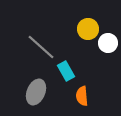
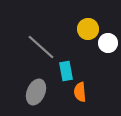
cyan rectangle: rotated 18 degrees clockwise
orange semicircle: moved 2 px left, 4 px up
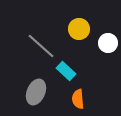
yellow circle: moved 9 px left
gray line: moved 1 px up
cyan rectangle: rotated 36 degrees counterclockwise
orange semicircle: moved 2 px left, 7 px down
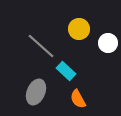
orange semicircle: rotated 24 degrees counterclockwise
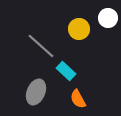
white circle: moved 25 px up
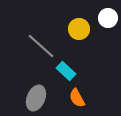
gray ellipse: moved 6 px down
orange semicircle: moved 1 px left, 1 px up
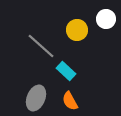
white circle: moved 2 px left, 1 px down
yellow circle: moved 2 px left, 1 px down
orange semicircle: moved 7 px left, 3 px down
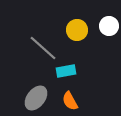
white circle: moved 3 px right, 7 px down
gray line: moved 2 px right, 2 px down
cyan rectangle: rotated 54 degrees counterclockwise
gray ellipse: rotated 15 degrees clockwise
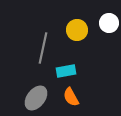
white circle: moved 3 px up
gray line: rotated 60 degrees clockwise
orange semicircle: moved 1 px right, 4 px up
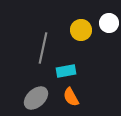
yellow circle: moved 4 px right
gray ellipse: rotated 10 degrees clockwise
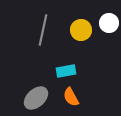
gray line: moved 18 px up
